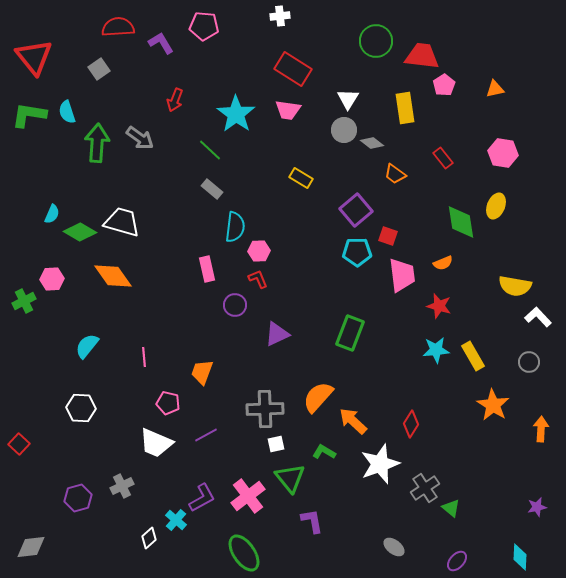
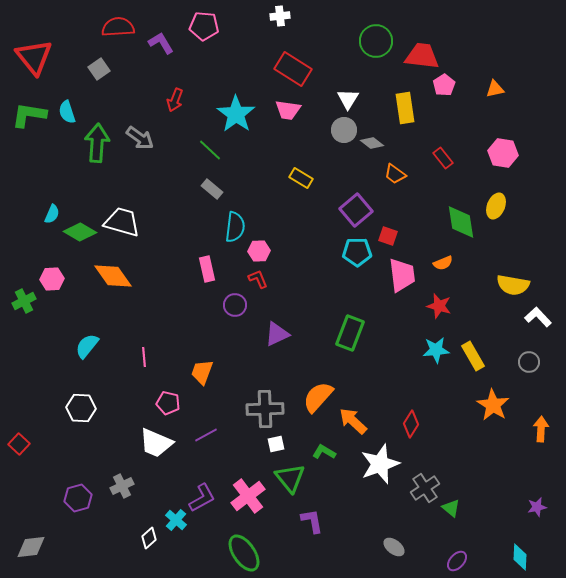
yellow semicircle at (515, 286): moved 2 px left, 1 px up
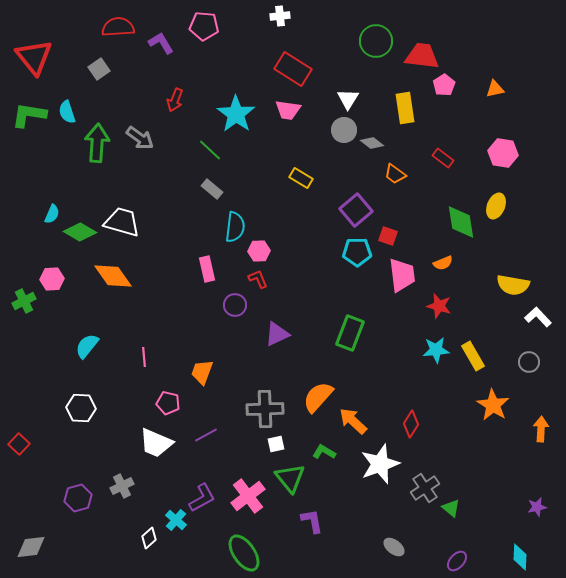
red rectangle at (443, 158): rotated 15 degrees counterclockwise
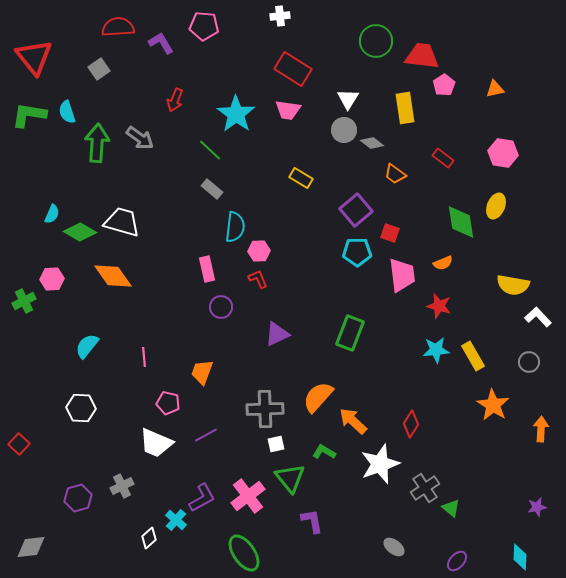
red square at (388, 236): moved 2 px right, 3 px up
purple circle at (235, 305): moved 14 px left, 2 px down
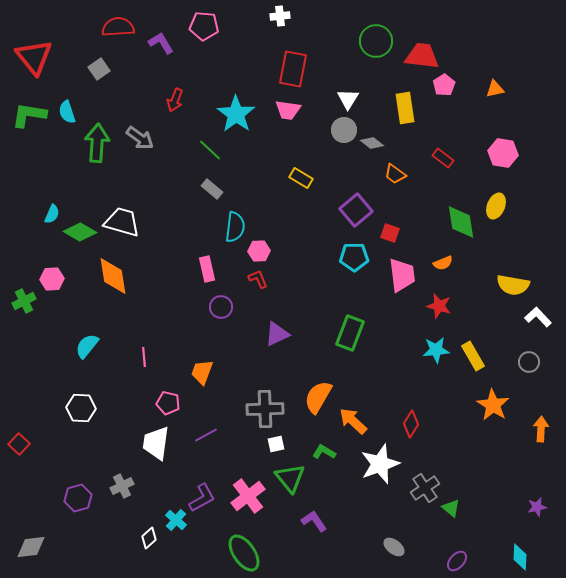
red rectangle at (293, 69): rotated 69 degrees clockwise
cyan pentagon at (357, 252): moved 3 px left, 5 px down
orange diamond at (113, 276): rotated 27 degrees clockwise
orange semicircle at (318, 397): rotated 12 degrees counterclockwise
white trapezoid at (156, 443): rotated 75 degrees clockwise
purple L-shape at (312, 521): moved 2 px right; rotated 24 degrees counterclockwise
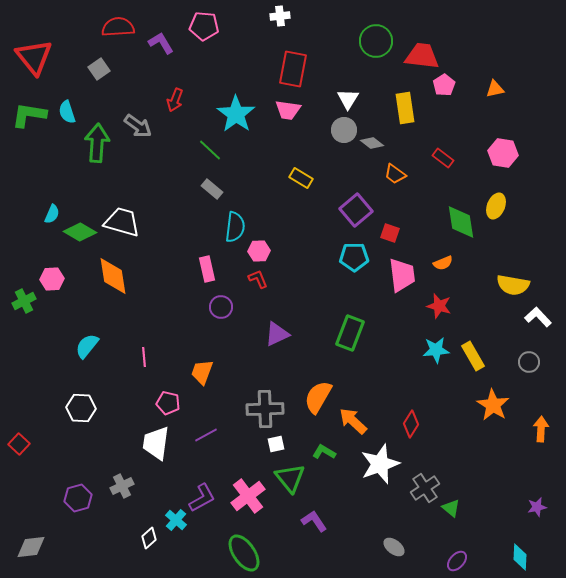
gray arrow at (140, 138): moved 2 px left, 12 px up
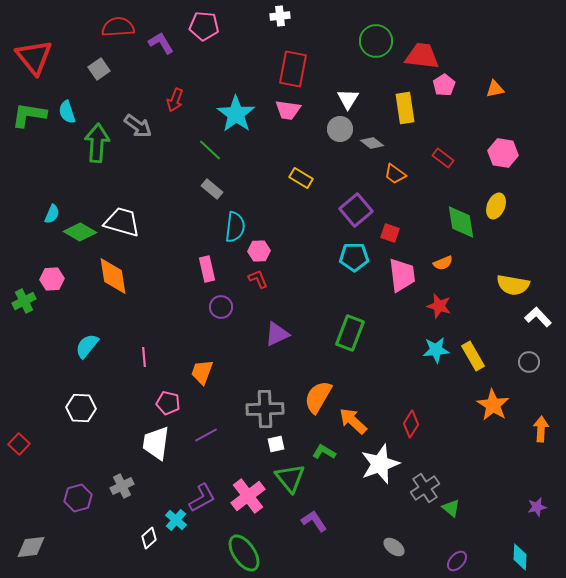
gray circle at (344, 130): moved 4 px left, 1 px up
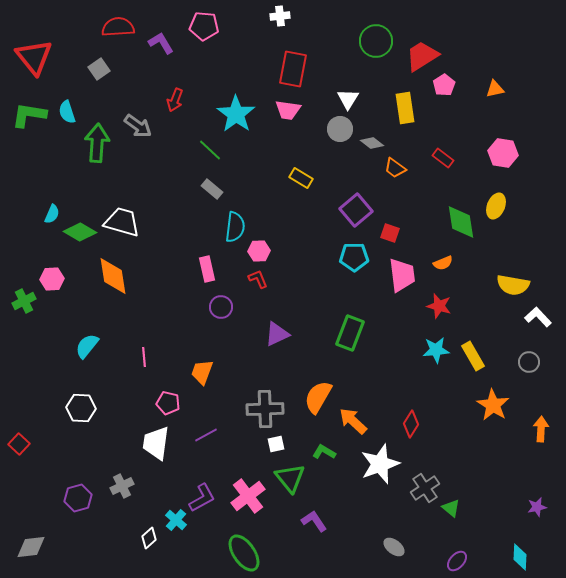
red trapezoid at (422, 56): rotated 39 degrees counterclockwise
orange trapezoid at (395, 174): moved 6 px up
